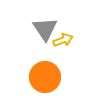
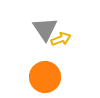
yellow arrow: moved 2 px left, 1 px up
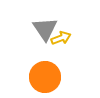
yellow arrow: moved 1 px up
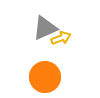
gray triangle: moved 1 px up; rotated 40 degrees clockwise
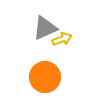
yellow arrow: moved 1 px right, 1 px down
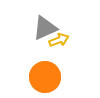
yellow arrow: moved 3 px left, 1 px down
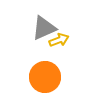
gray triangle: moved 1 px left
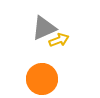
orange circle: moved 3 px left, 2 px down
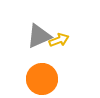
gray triangle: moved 5 px left, 8 px down
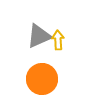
yellow arrow: moved 1 px left; rotated 72 degrees counterclockwise
